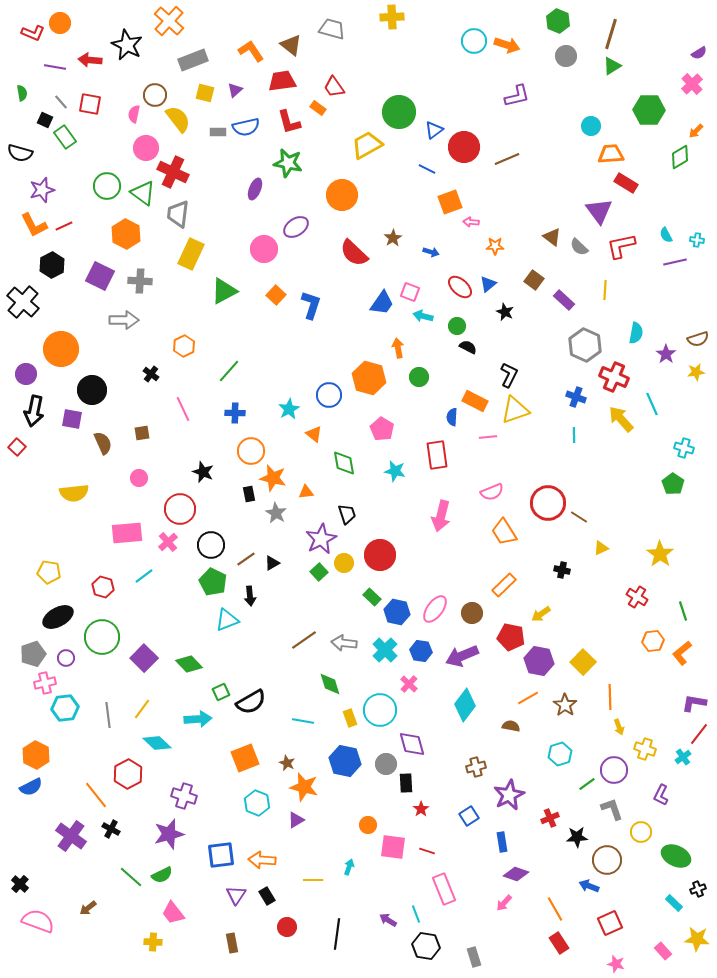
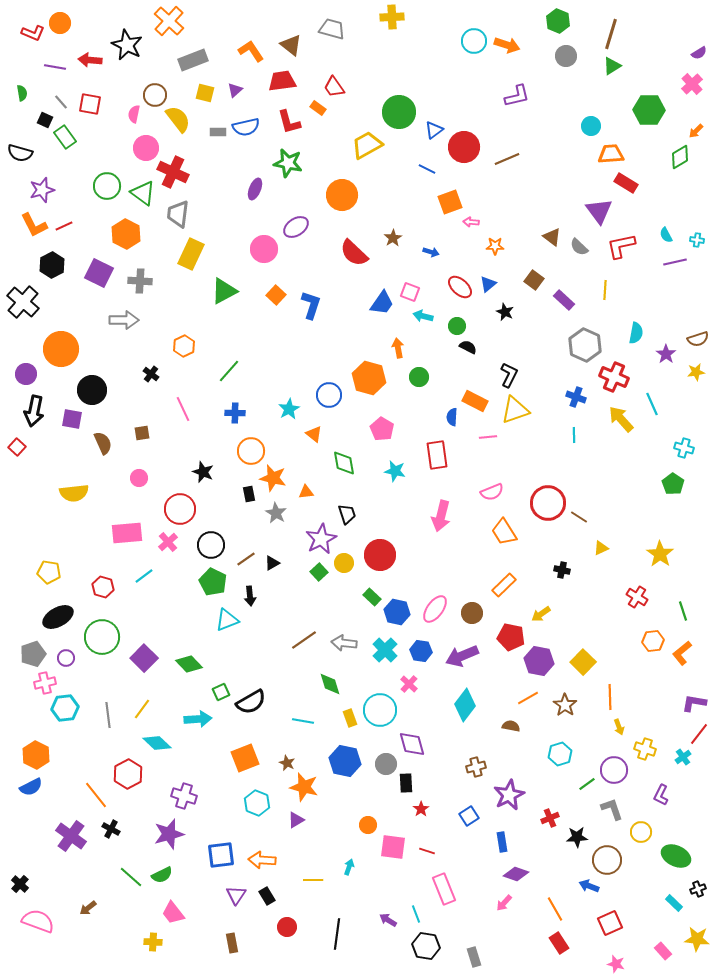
purple square at (100, 276): moved 1 px left, 3 px up
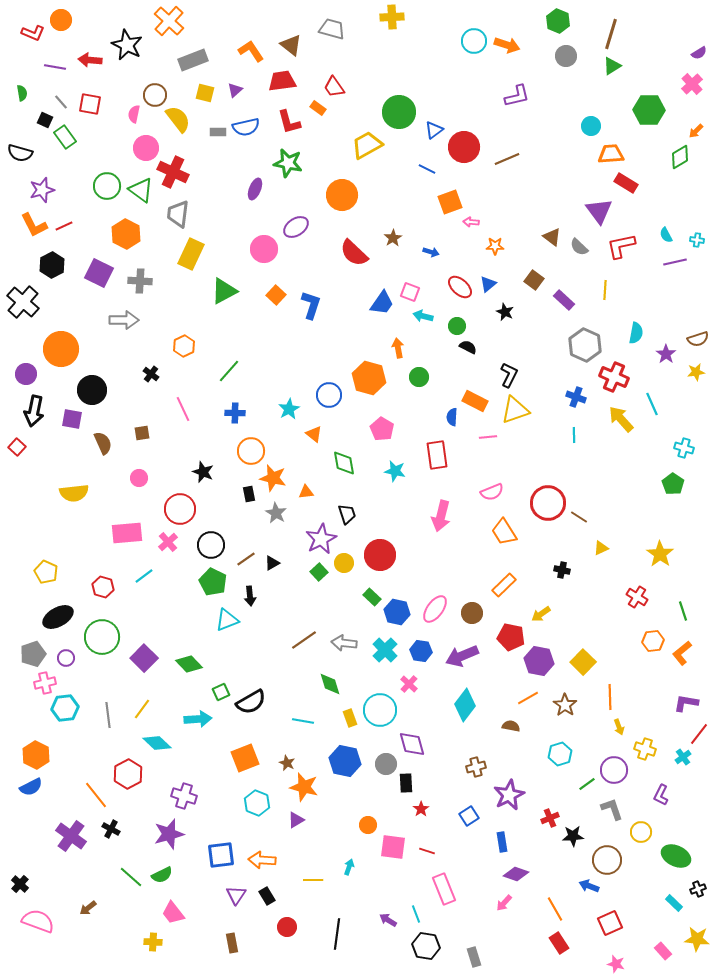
orange circle at (60, 23): moved 1 px right, 3 px up
green triangle at (143, 193): moved 2 px left, 3 px up
yellow pentagon at (49, 572): moved 3 px left; rotated 15 degrees clockwise
purple L-shape at (694, 703): moved 8 px left
black star at (577, 837): moved 4 px left, 1 px up
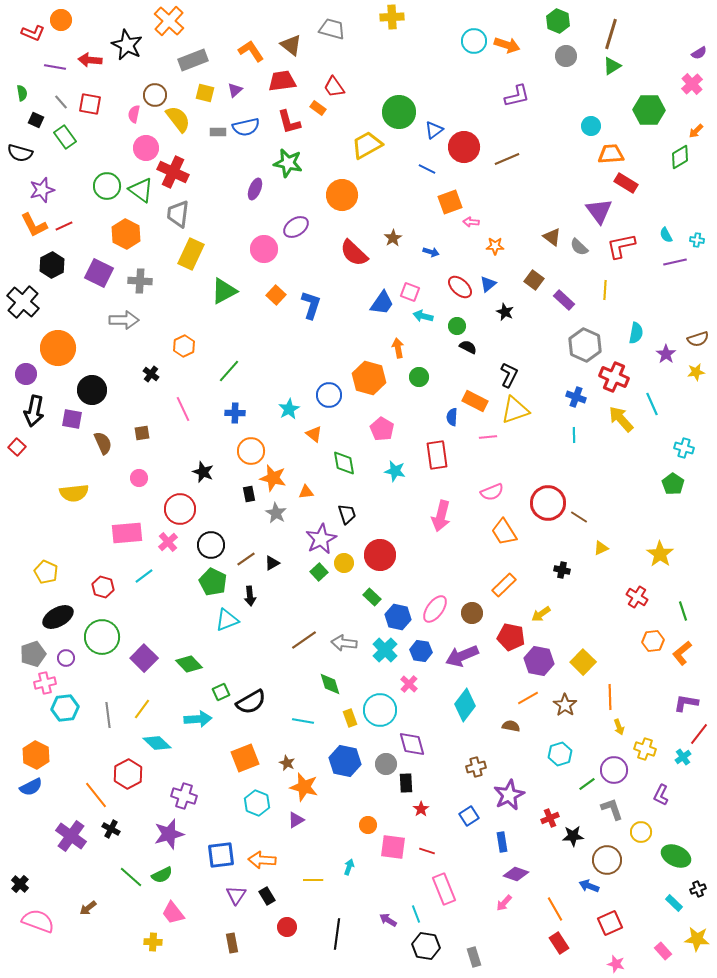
black square at (45, 120): moved 9 px left
orange circle at (61, 349): moved 3 px left, 1 px up
blue hexagon at (397, 612): moved 1 px right, 5 px down
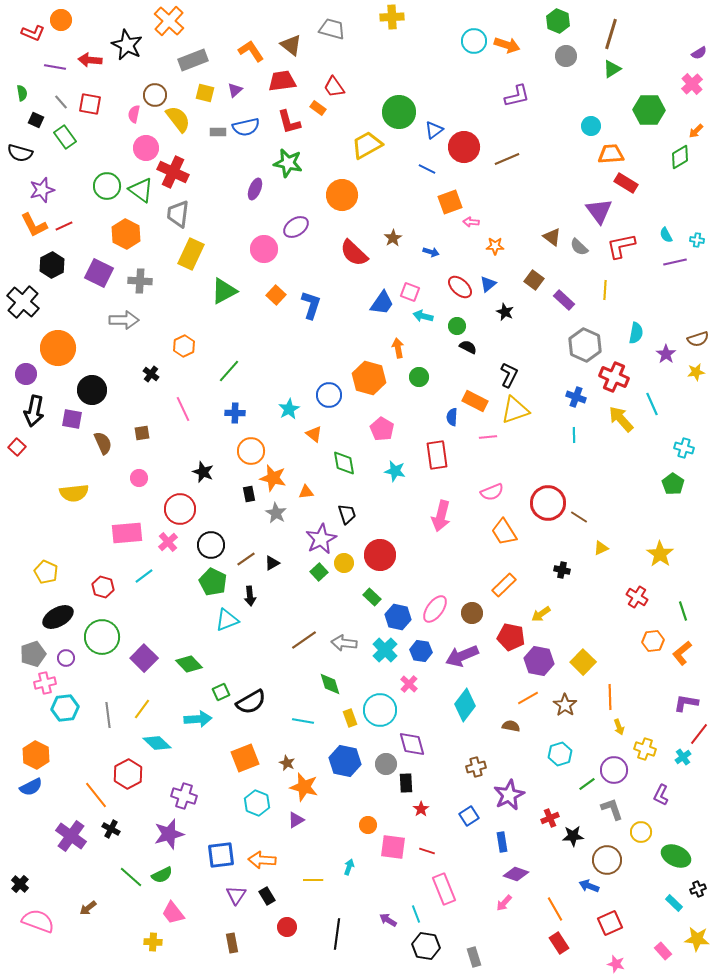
green triangle at (612, 66): moved 3 px down
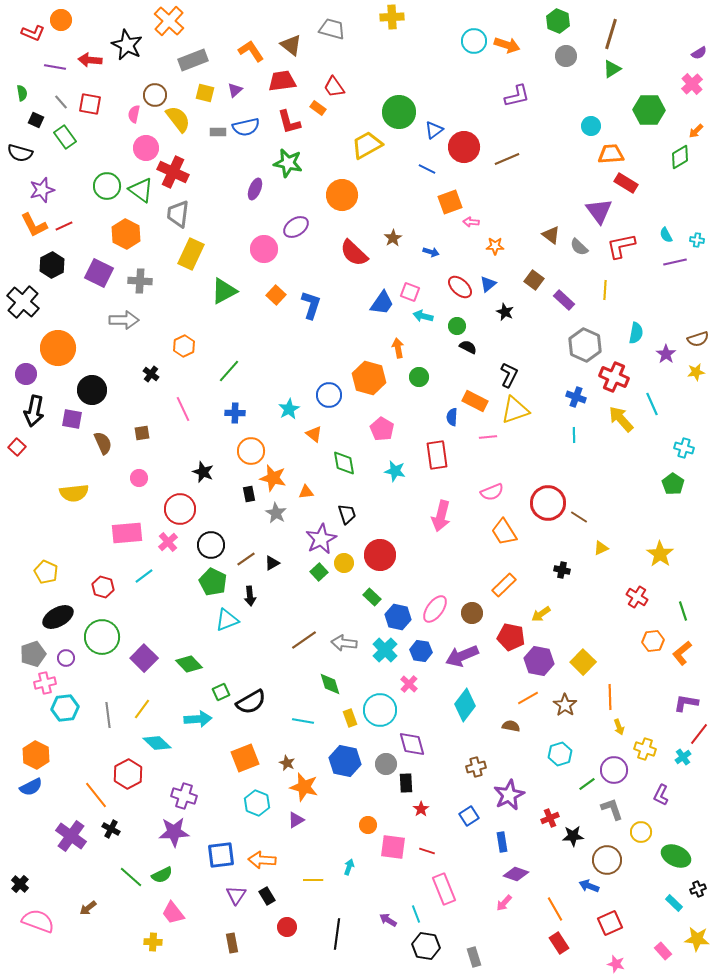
brown triangle at (552, 237): moved 1 px left, 2 px up
purple star at (169, 834): moved 5 px right, 2 px up; rotated 12 degrees clockwise
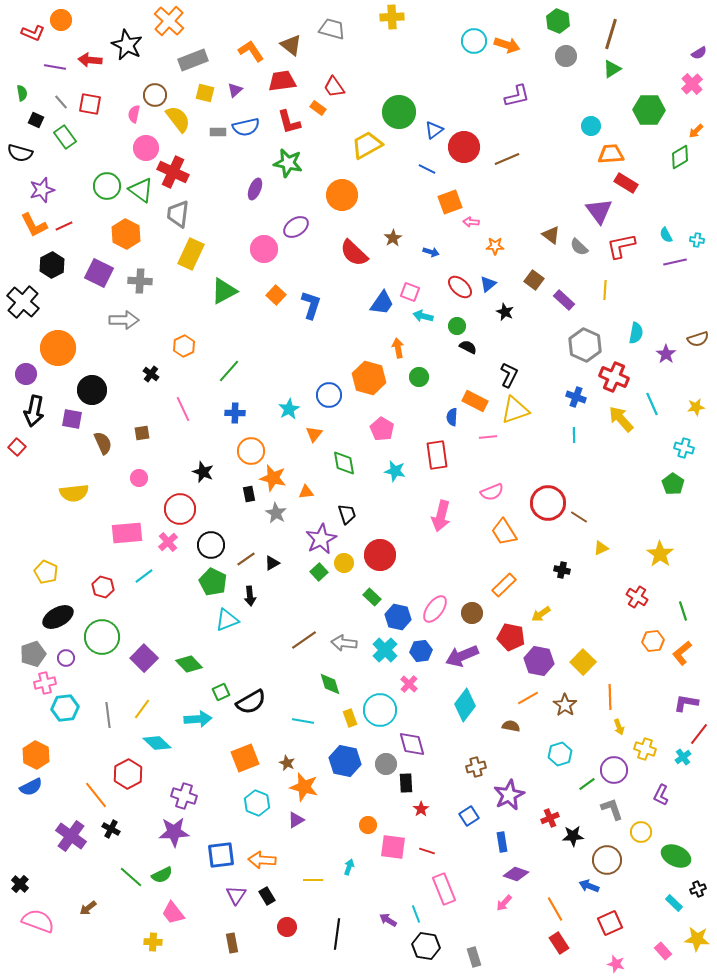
yellow star at (696, 372): moved 35 px down
orange triangle at (314, 434): rotated 30 degrees clockwise
blue hexagon at (421, 651): rotated 15 degrees counterclockwise
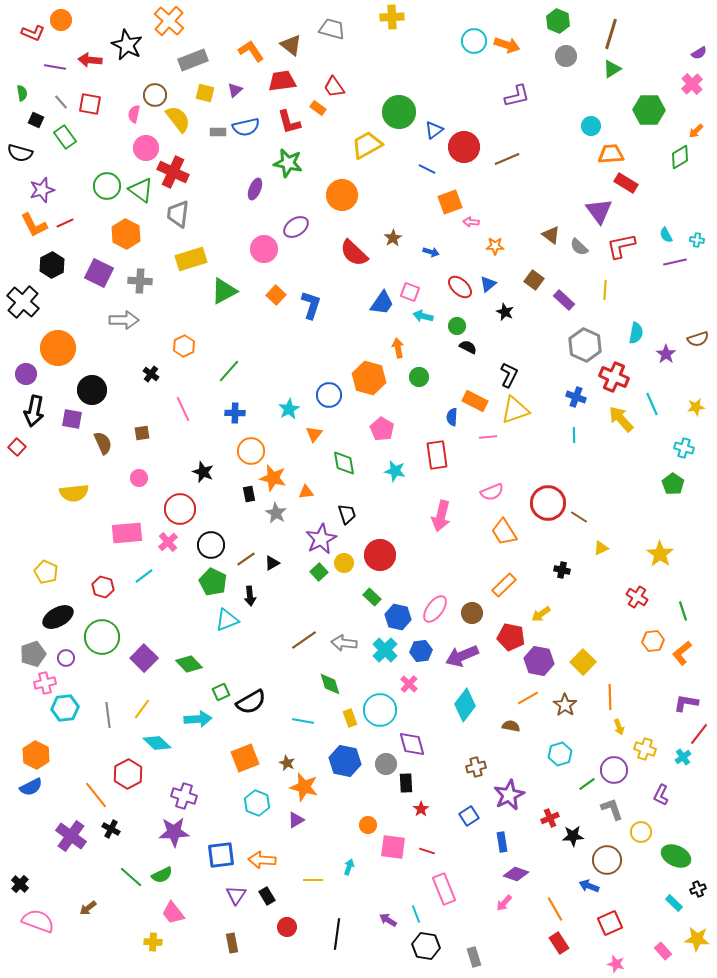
red line at (64, 226): moved 1 px right, 3 px up
yellow rectangle at (191, 254): moved 5 px down; rotated 48 degrees clockwise
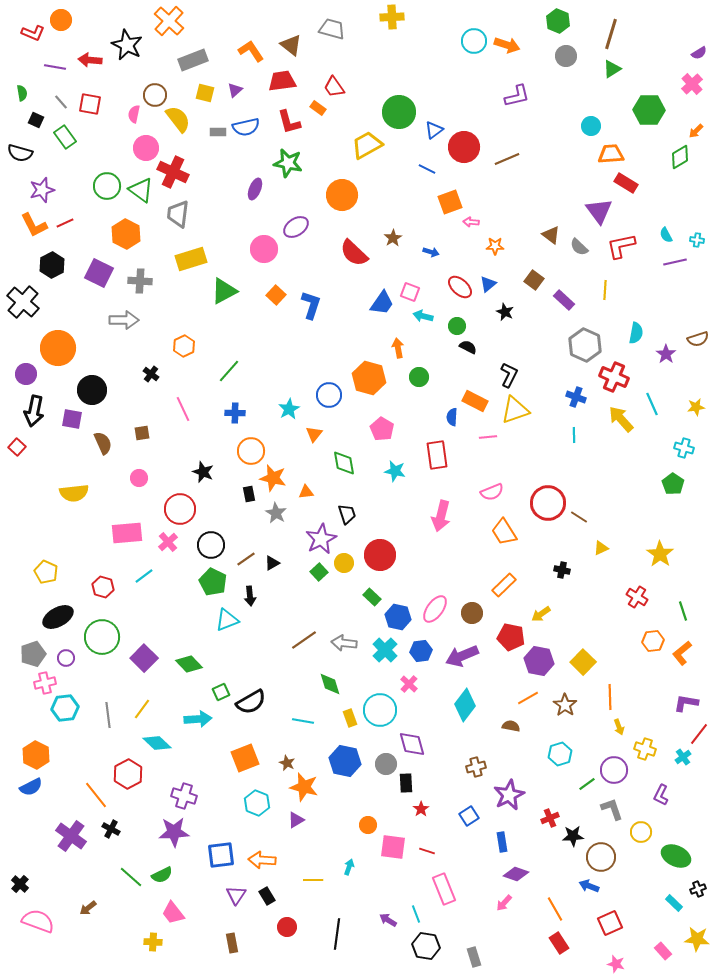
brown circle at (607, 860): moved 6 px left, 3 px up
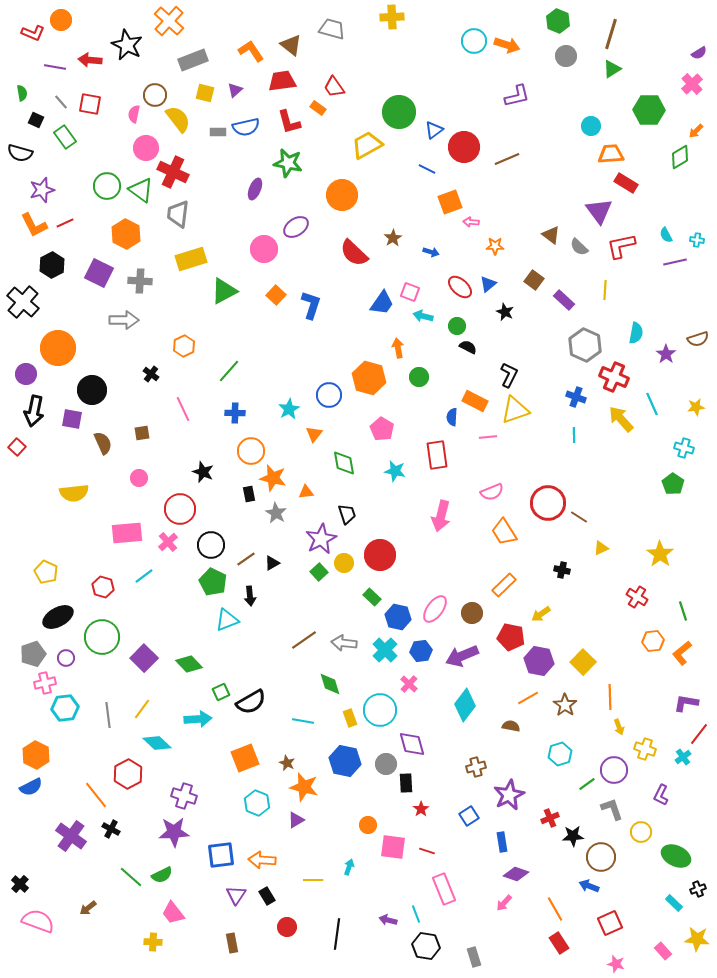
purple arrow at (388, 920): rotated 18 degrees counterclockwise
